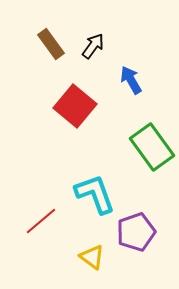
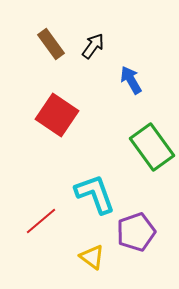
red square: moved 18 px left, 9 px down; rotated 6 degrees counterclockwise
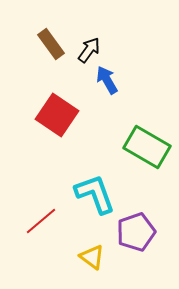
black arrow: moved 4 px left, 4 px down
blue arrow: moved 24 px left
green rectangle: moved 5 px left; rotated 24 degrees counterclockwise
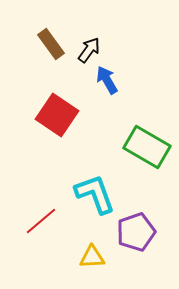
yellow triangle: rotated 40 degrees counterclockwise
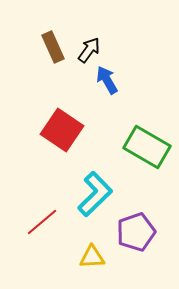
brown rectangle: moved 2 px right, 3 px down; rotated 12 degrees clockwise
red square: moved 5 px right, 15 px down
cyan L-shape: rotated 66 degrees clockwise
red line: moved 1 px right, 1 px down
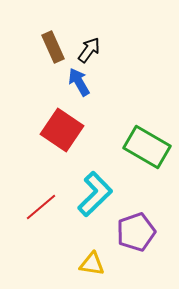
blue arrow: moved 28 px left, 2 px down
red line: moved 1 px left, 15 px up
yellow triangle: moved 7 px down; rotated 12 degrees clockwise
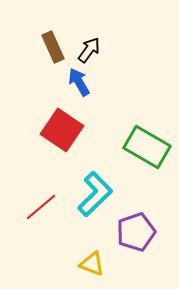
yellow triangle: rotated 12 degrees clockwise
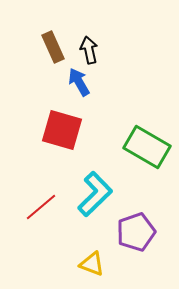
black arrow: rotated 48 degrees counterclockwise
red square: rotated 18 degrees counterclockwise
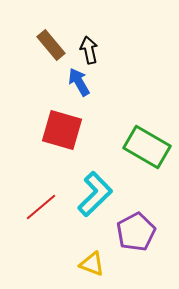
brown rectangle: moved 2 px left, 2 px up; rotated 16 degrees counterclockwise
purple pentagon: rotated 9 degrees counterclockwise
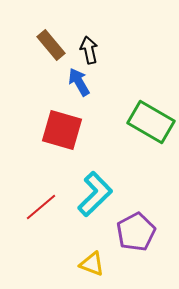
green rectangle: moved 4 px right, 25 px up
